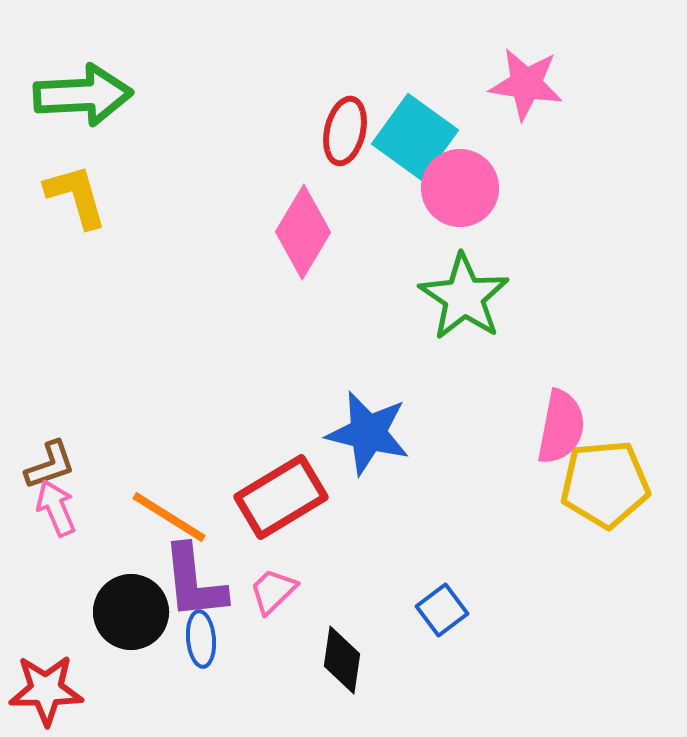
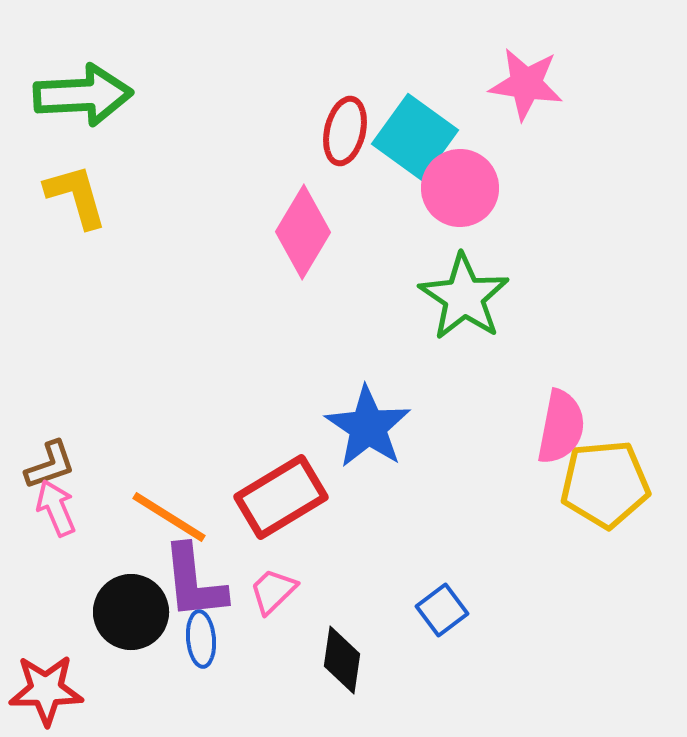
blue star: moved 6 px up; rotated 20 degrees clockwise
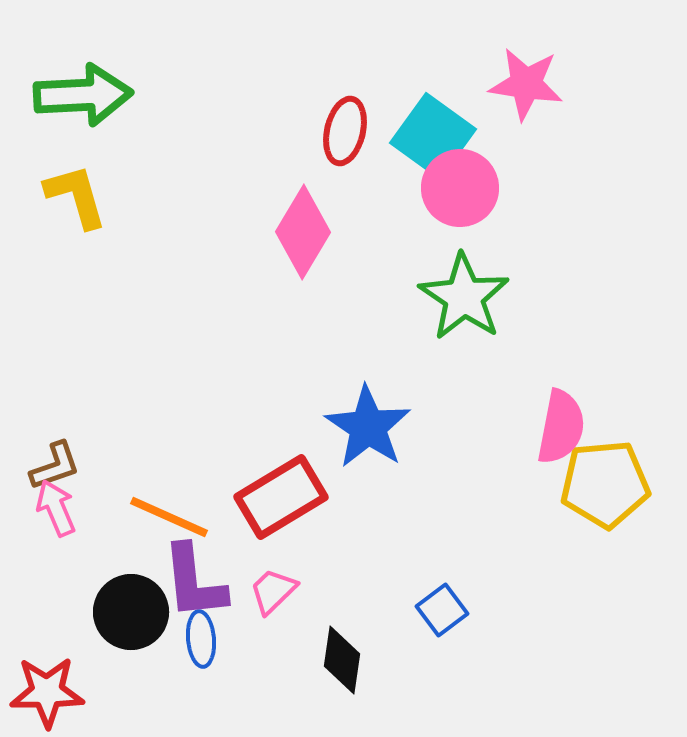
cyan square: moved 18 px right, 1 px up
brown L-shape: moved 5 px right, 1 px down
orange line: rotated 8 degrees counterclockwise
red star: moved 1 px right, 2 px down
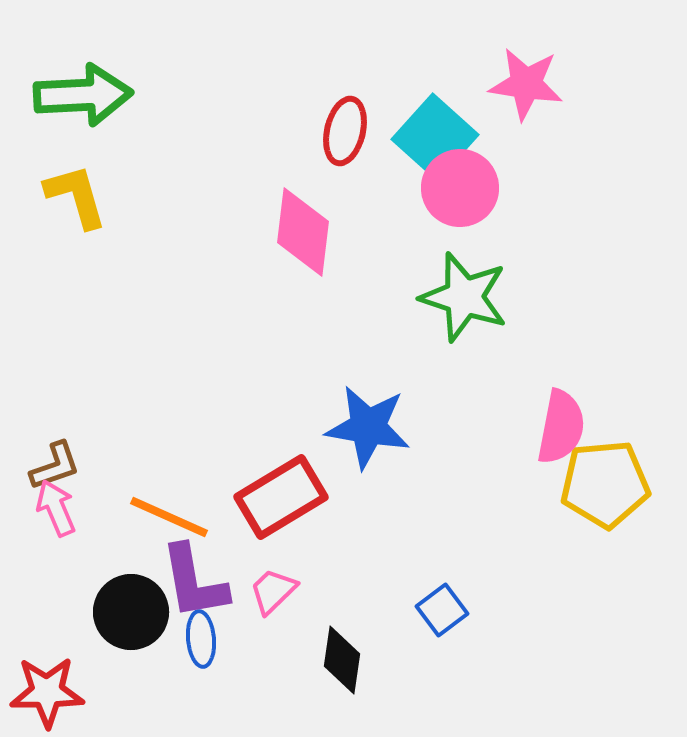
cyan square: moved 2 px right, 1 px down; rotated 6 degrees clockwise
pink diamond: rotated 24 degrees counterclockwise
green star: rotated 16 degrees counterclockwise
blue star: rotated 24 degrees counterclockwise
purple L-shape: rotated 4 degrees counterclockwise
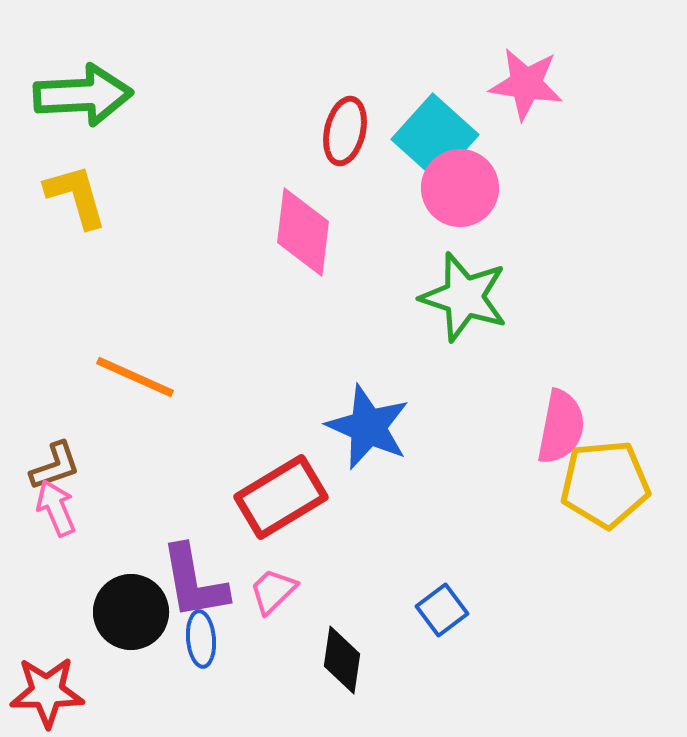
blue star: rotated 14 degrees clockwise
orange line: moved 34 px left, 140 px up
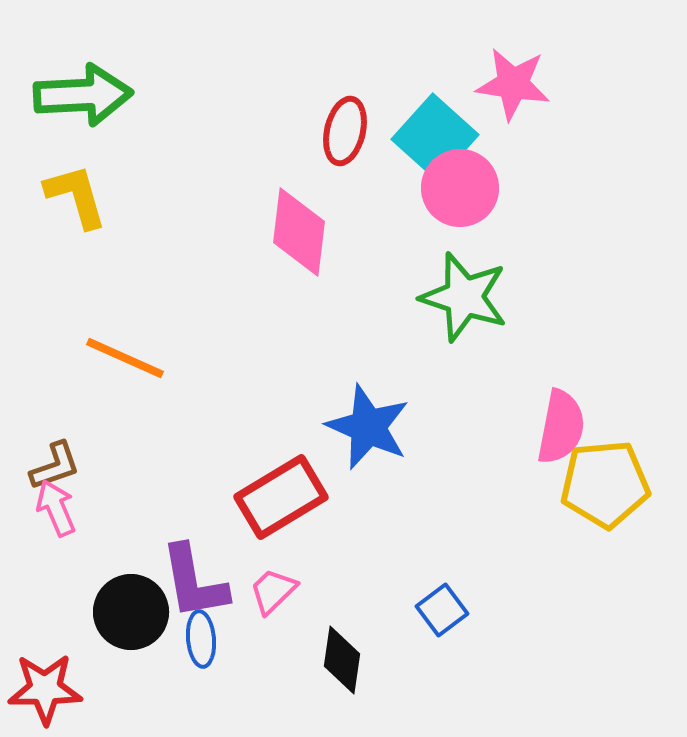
pink star: moved 13 px left
pink diamond: moved 4 px left
orange line: moved 10 px left, 19 px up
red star: moved 2 px left, 3 px up
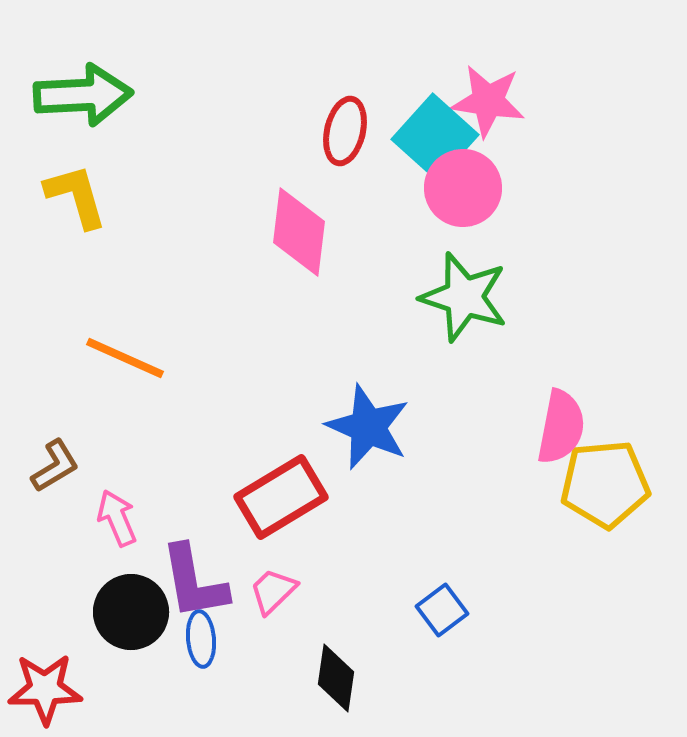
pink star: moved 25 px left, 17 px down
pink circle: moved 3 px right
brown L-shape: rotated 12 degrees counterclockwise
pink arrow: moved 61 px right, 10 px down
black diamond: moved 6 px left, 18 px down
